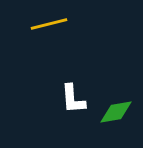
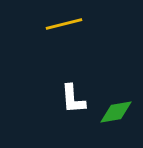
yellow line: moved 15 px right
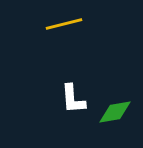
green diamond: moved 1 px left
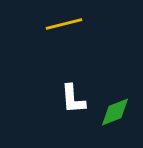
green diamond: rotated 12 degrees counterclockwise
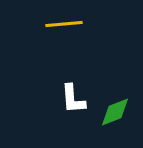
yellow line: rotated 9 degrees clockwise
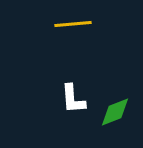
yellow line: moved 9 px right
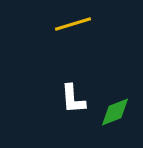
yellow line: rotated 12 degrees counterclockwise
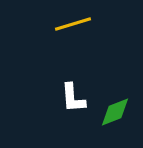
white L-shape: moved 1 px up
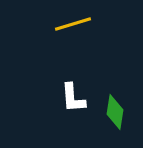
green diamond: rotated 60 degrees counterclockwise
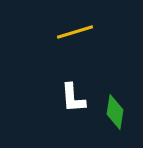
yellow line: moved 2 px right, 8 px down
